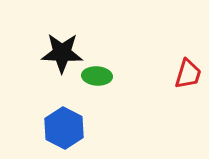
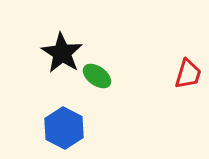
black star: rotated 30 degrees clockwise
green ellipse: rotated 32 degrees clockwise
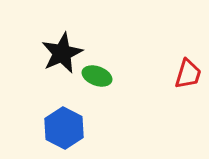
black star: rotated 15 degrees clockwise
green ellipse: rotated 16 degrees counterclockwise
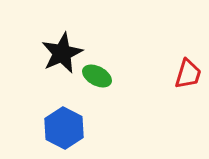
green ellipse: rotated 8 degrees clockwise
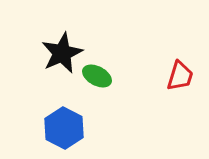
red trapezoid: moved 8 px left, 2 px down
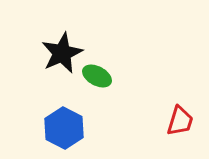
red trapezoid: moved 45 px down
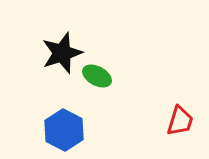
black star: rotated 6 degrees clockwise
blue hexagon: moved 2 px down
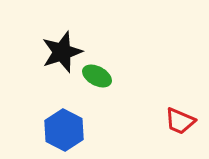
black star: moved 1 px up
red trapezoid: rotated 96 degrees clockwise
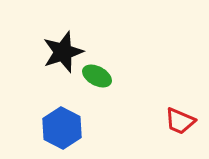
black star: moved 1 px right
blue hexagon: moved 2 px left, 2 px up
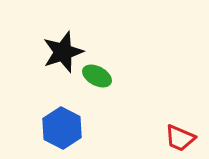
red trapezoid: moved 17 px down
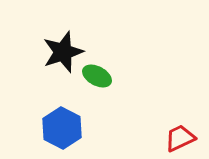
red trapezoid: rotated 132 degrees clockwise
